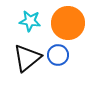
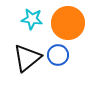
cyan star: moved 2 px right, 2 px up
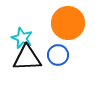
cyan star: moved 10 px left, 19 px down; rotated 15 degrees clockwise
black triangle: rotated 36 degrees clockwise
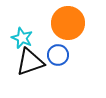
black triangle: moved 3 px right, 4 px down; rotated 16 degrees counterclockwise
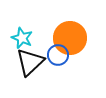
orange circle: moved 2 px right, 15 px down
black triangle: rotated 24 degrees counterclockwise
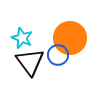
black triangle: rotated 24 degrees counterclockwise
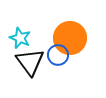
cyan star: moved 2 px left
